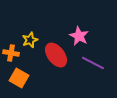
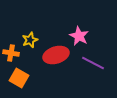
red ellipse: rotated 70 degrees counterclockwise
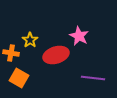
yellow star: rotated 14 degrees counterclockwise
purple line: moved 15 px down; rotated 20 degrees counterclockwise
